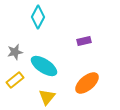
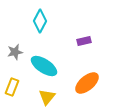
cyan diamond: moved 2 px right, 4 px down
yellow rectangle: moved 3 px left, 7 px down; rotated 30 degrees counterclockwise
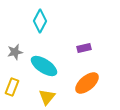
purple rectangle: moved 7 px down
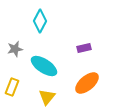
gray star: moved 3 px up
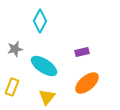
purple rectangle: moved 2 px left, 4 px down
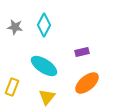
cyan diamond: moved 4 px right, 4 px down
gray star: moved 22 px up; rotated 21 degrees clockwise
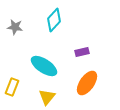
cyan diamond: moved 10 px right, 5 px up; rotated 15 degrees clockwise
orange ellipse: rotated 15 degrees counterclockwise
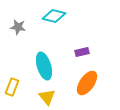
cyan diamond: moved 4 px up; rotated 60 degrees clockwise
gray star: moved 3 px right
cyan ellipse: rotated 40 degrees clockwise
yellow triangle: rotated 18 degrees counterclockwise
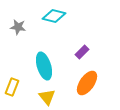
purple rectangle: rotated 32 degrees counterclockwise
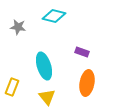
purple rectangle: rotated 64 degrees clockwise
orange ellipse: rotated 25 degrees counterclockwise
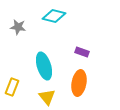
orange ellipse: moved 8 px left
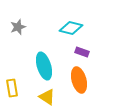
cyan diamond: moved 17 px right, 12 px down
gray star: rotated 28 degrees counterclockwise
orange ellipse: moved 3 px up; rotated 25 degrees counterclockwise
yellow rectangle: moved 1 px down; rotated 30 degrees counterclockwise
yellow triangle: rotated 18 degrees counterclockwise
